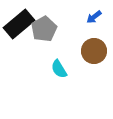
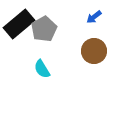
cyan semicircle: moved 17 px left
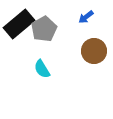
blue arrow: moved 8 px left
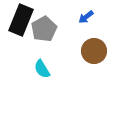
black rectangle: moved 2 px right, 4 px up; rotated 28 degrees counterclockwise
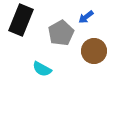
gray pentagon: moved 17 px right, 4 px down
cyan semicircle: rotated 30 degrees counterclockwise
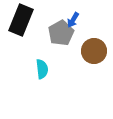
blue arrow: moved 13 px left, 3 px down; rotated 21 degrees counterclockwise
cyan semicircle: rotated 126 degrees counterclockwise
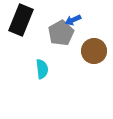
blue arrow: rotated 35 degrees clockwise
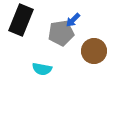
blue arrow: rotated 21 degrees counterclockwise
gray pentagon: rotated 20 degrees clockwise
cyan semicircle: rotated 108 degrees clockwise
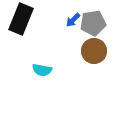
black rectangle: moved 1 px up
gray pentagon: moved 32 px right, 10 px up
cyan semicircle: moved 1 px down
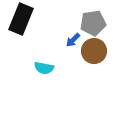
blue arrow: moved 20 px down
cyan semicircle: moved 2 px right, 2 px up
